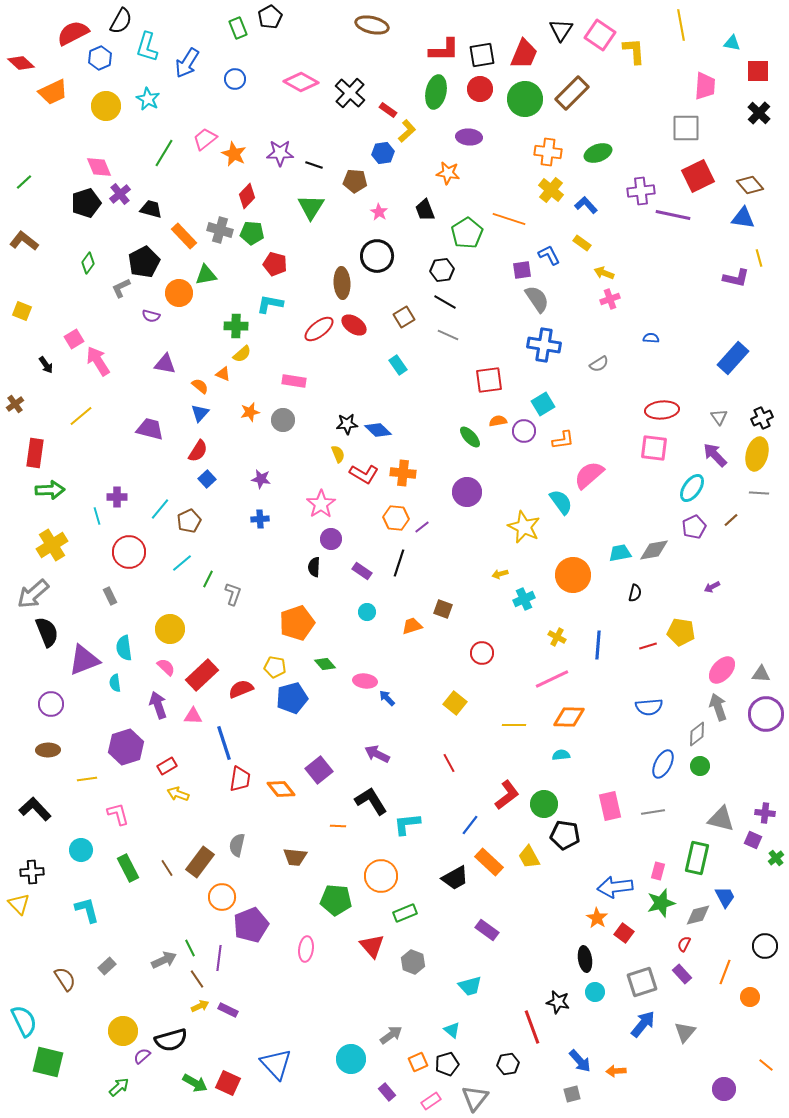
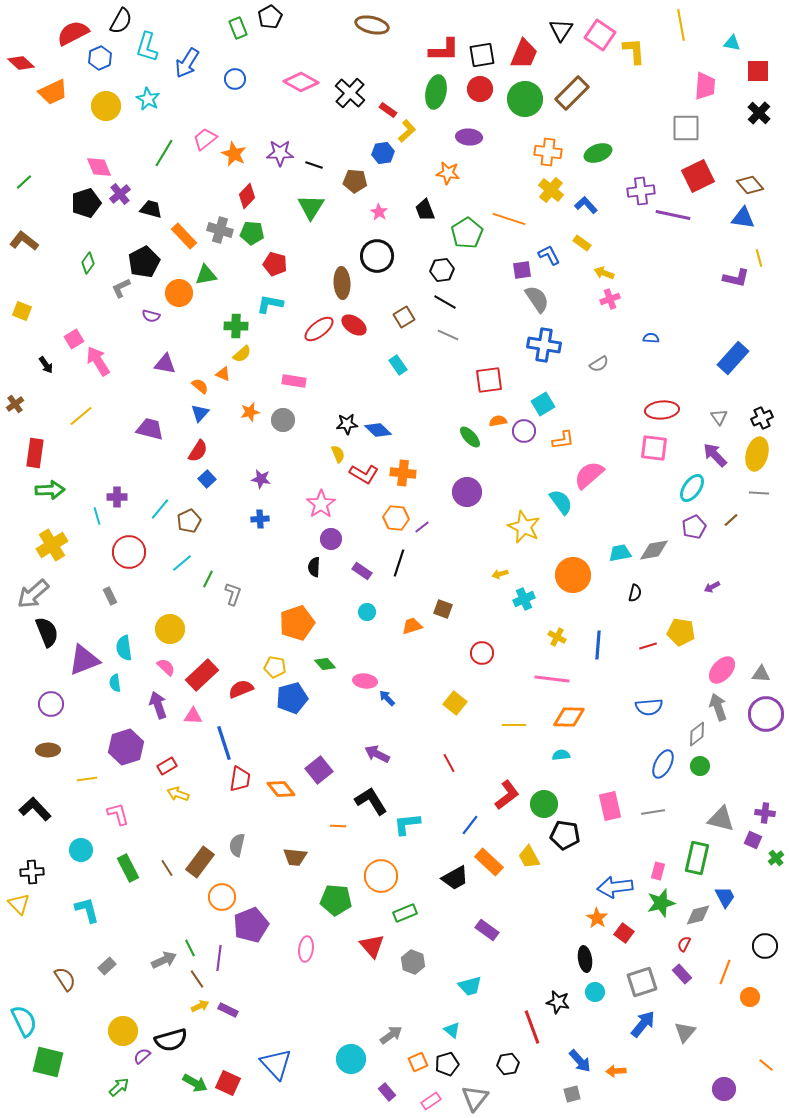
pink line at (552, 679): rotated 32 degrees clockwise
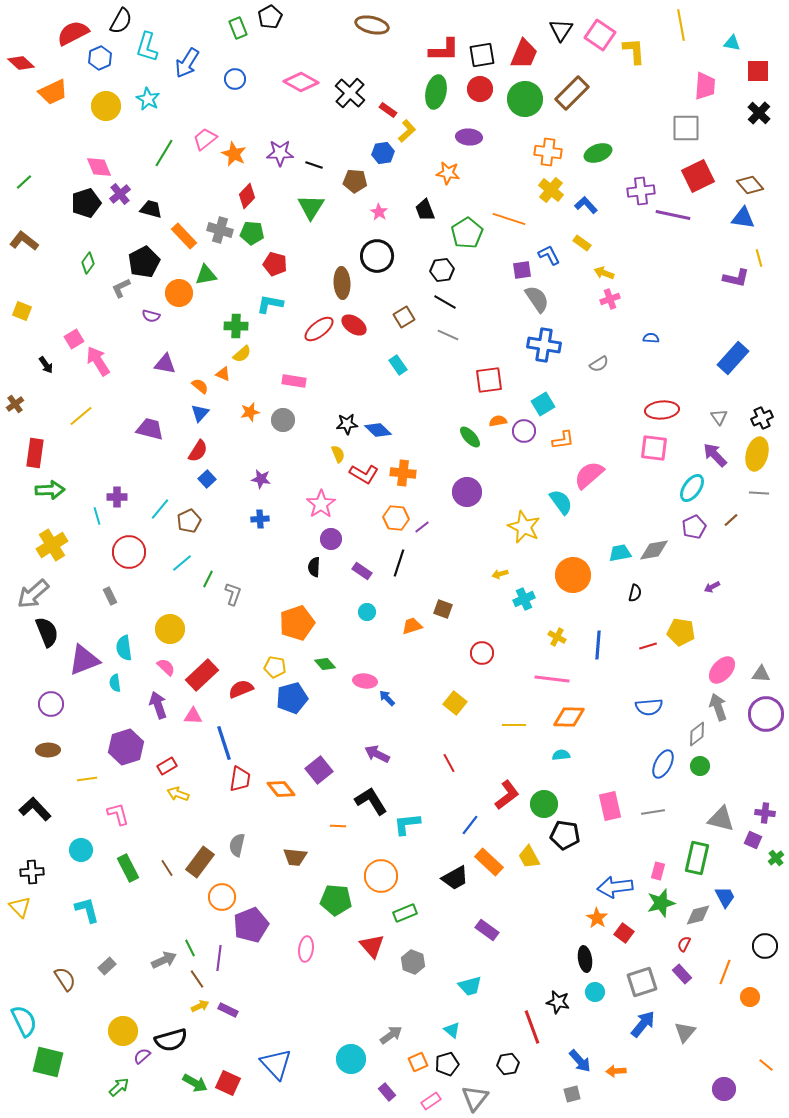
yellow triangle at (19, 904): moved 1 px right, 3 px down
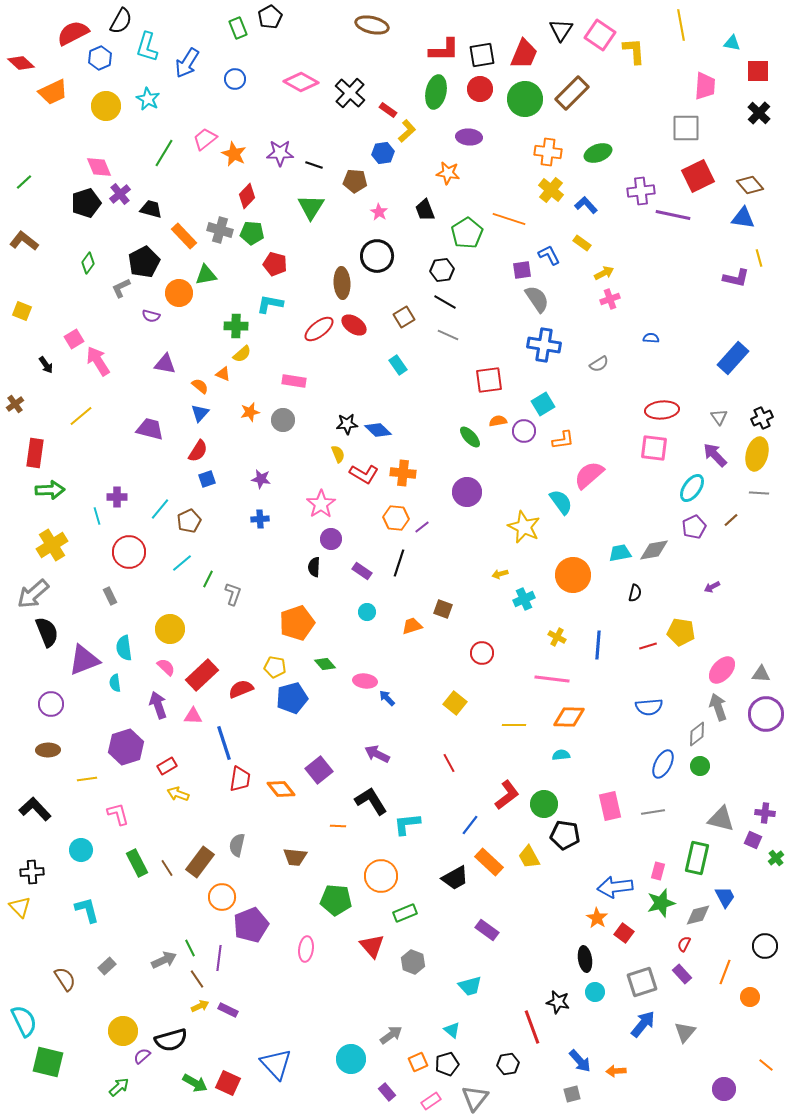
yellow arrow at (604, 273): rotated 132 degrees clockwise
blue square at (207, 479): rotated 24 degrees clockwise
green rectangle at (128, 868): moved 9 px right, 5 px up
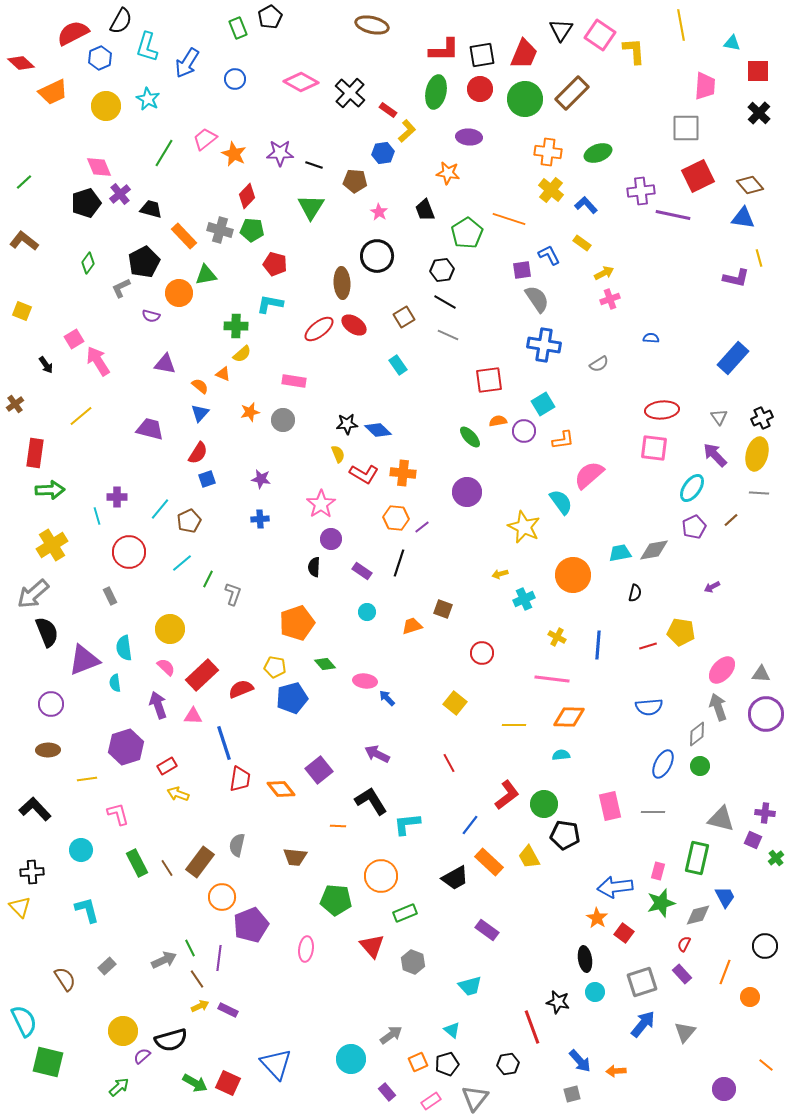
green pentagon at (252, 233): moved 3 px up
red semicircle at (198, 451): moved 2 px down
gray line at (653, 812): rotated 10 degrees clockwise
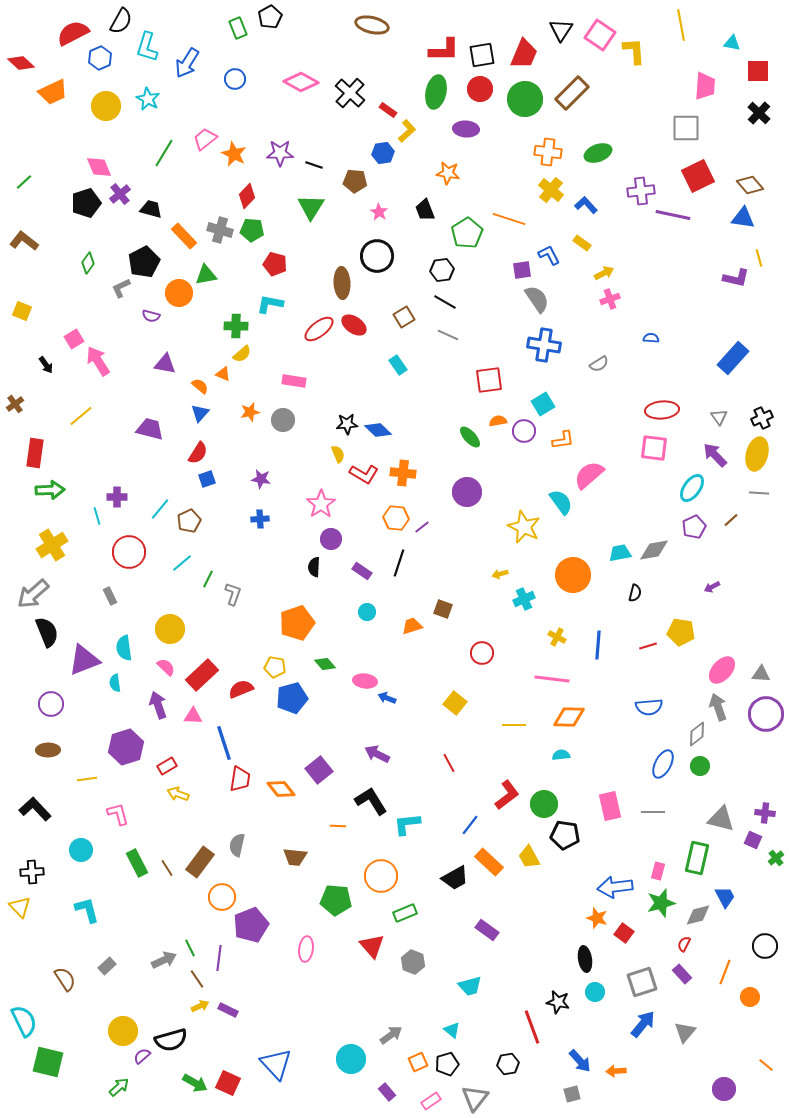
purple ellipse at (469, 137): moved 3 px left, 8 px up
blue arrow at (387, 698): rotated 24 degrees counterclockwise
orange star at (597, 918): rotated 15 degrees counterclockwise
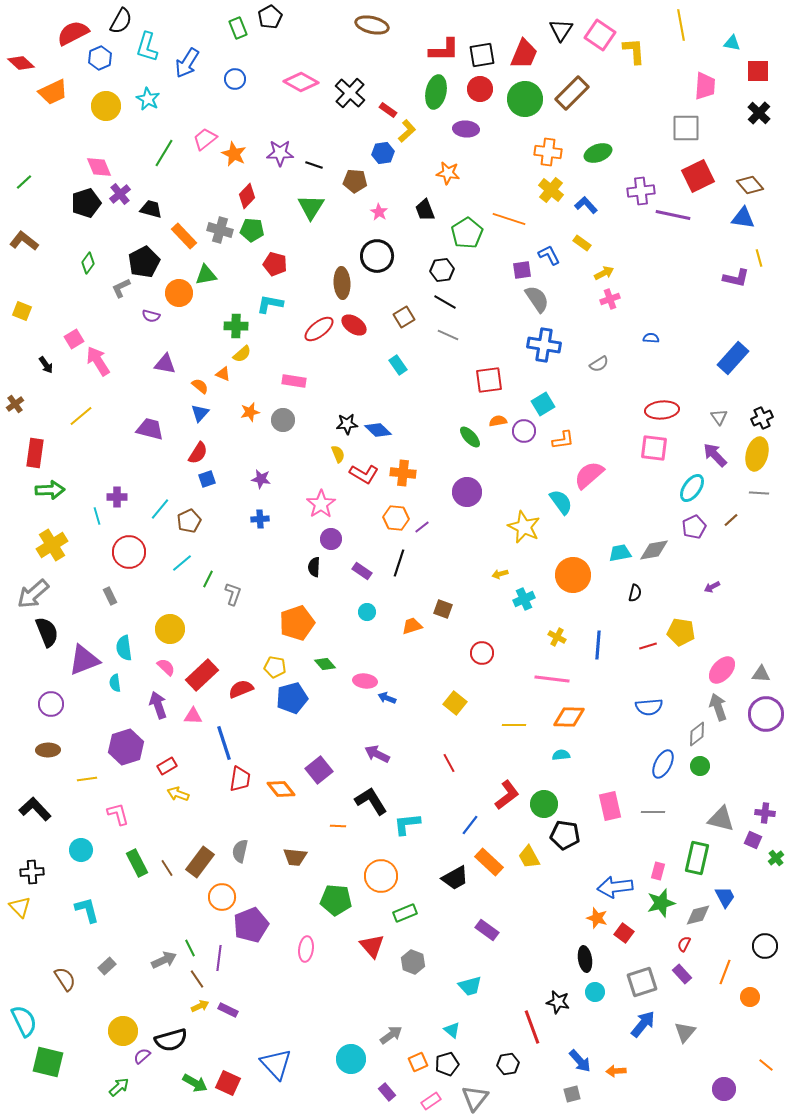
gray semicircle at (237, 845): moved 3 px right, 6 px down
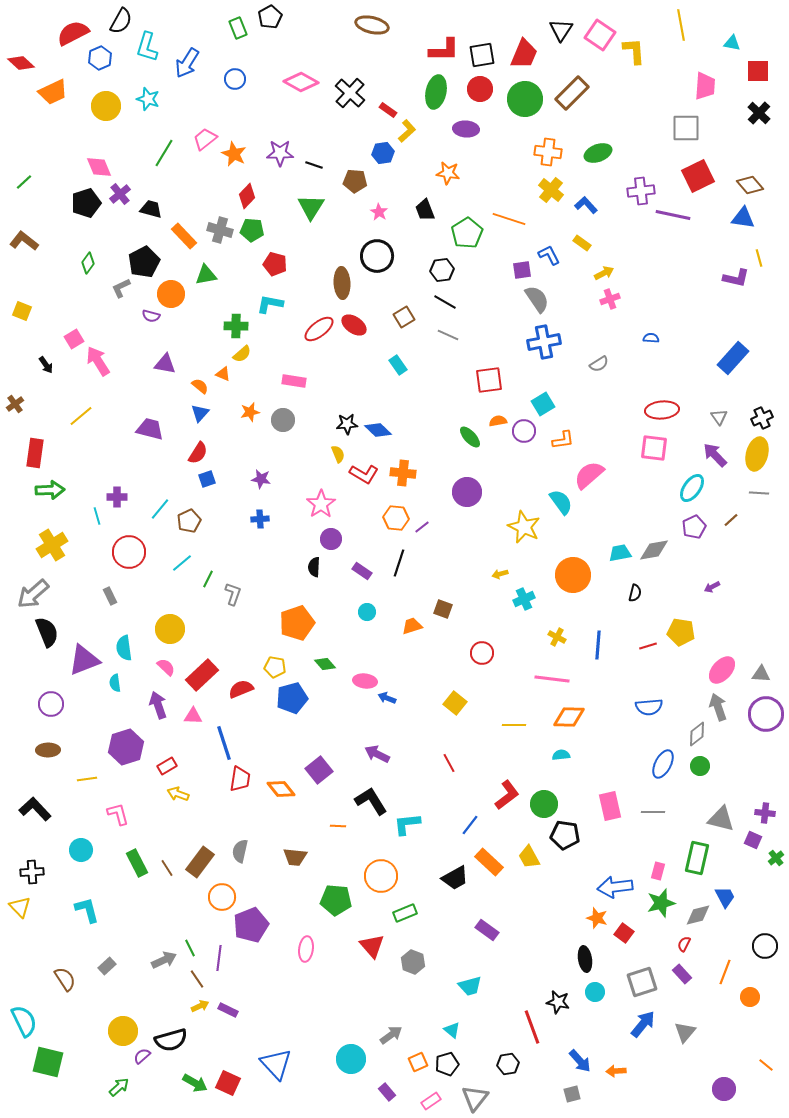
cyan star at (148, 99): rotated 10 degrees counterclockwise
orange circle at (179, 293): moved 8 px left, 1 px down
blue cross at (544, 345): moved 3 px up; rotated 20 degrees counterclockwise
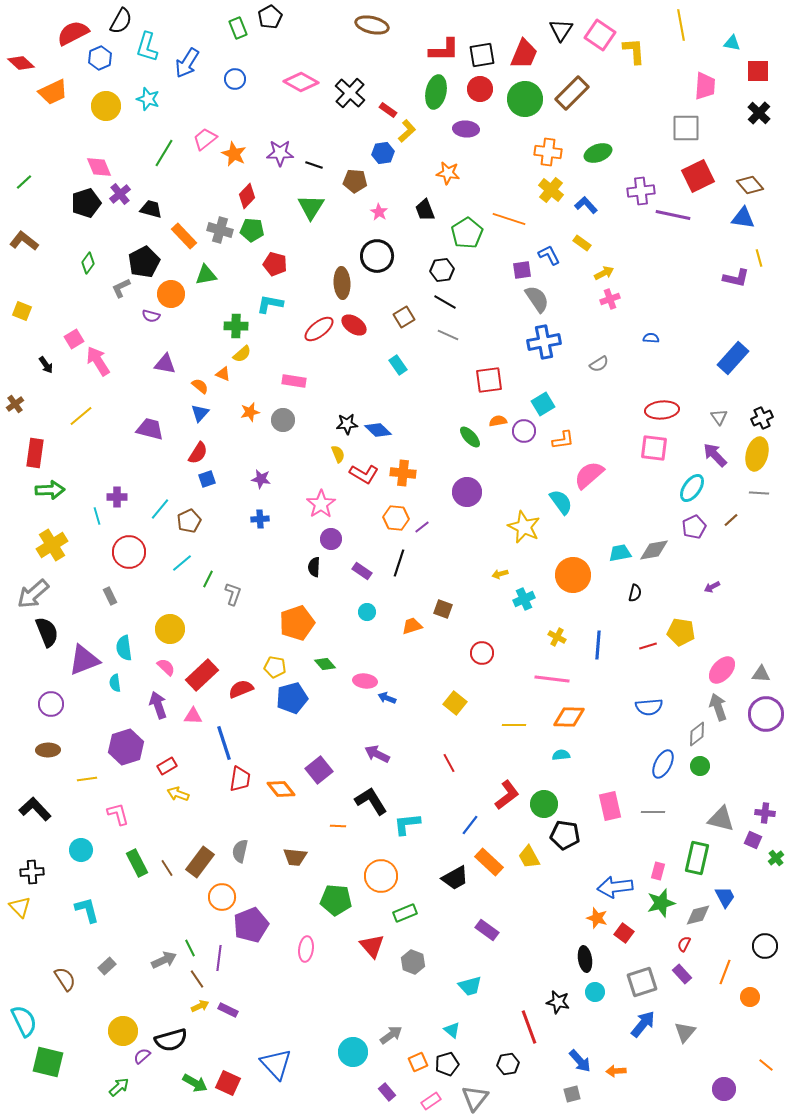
red line at (532, 1027): moved 3 px left
cyan circle at (351, 1059): moved 2 px right, 7 px up
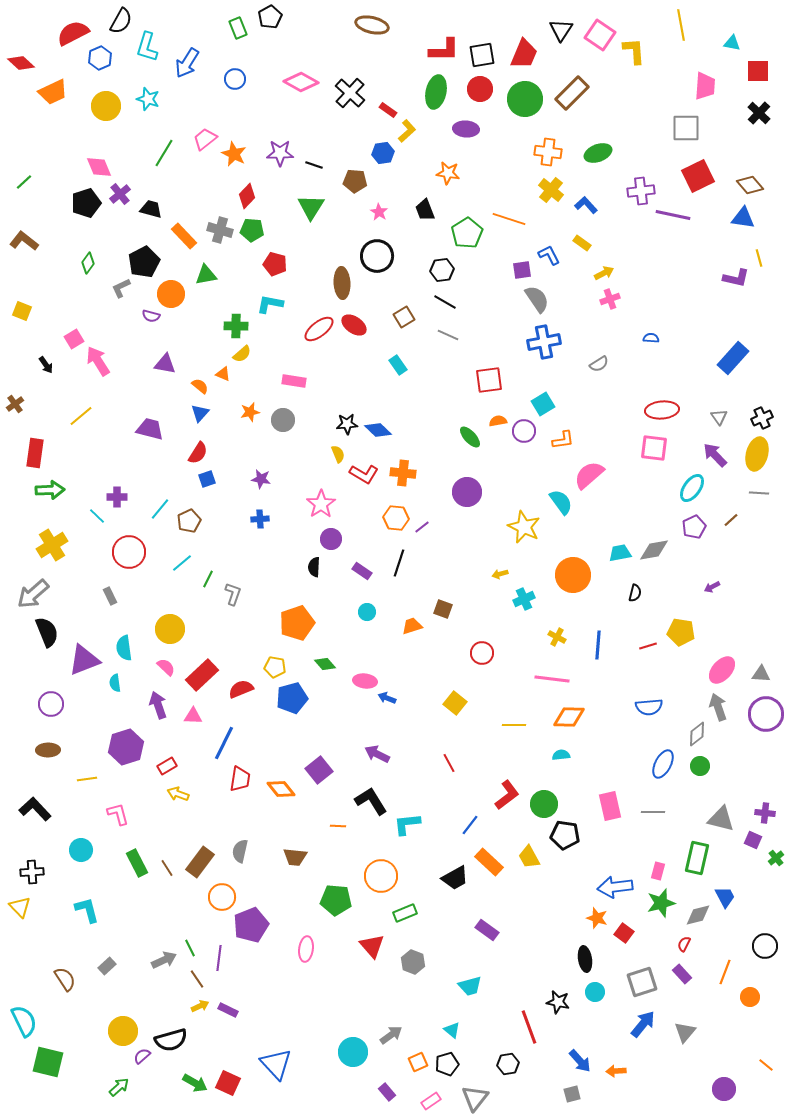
cyan line at (97, 516): rotated 30 degrees counterclockwise
blue line at (224, 743): rotated 44 degrees clockwise
